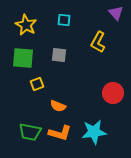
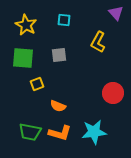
gray square: rotated 14 degrees counterclockwise
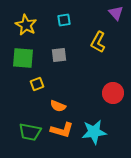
cyan square: rotated 16 degrees counterclockwise
orange L-shape: moved 2 px right, 3 px up
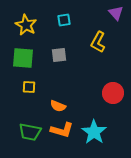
yellow square: moved 8 px left, 3 px down; rotated 24 degrees clockwise
cyan star: rotated 30 degrees counterclockwise
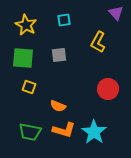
yellow square: rotated 16 degrees clockwise
red circle: moved 5 px left, 4 px up
orange L-shape: moved 2 px right
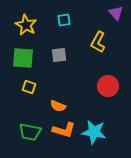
red circle: moved 3 px up
cyan star: rotated 25 degrees counterclockwise
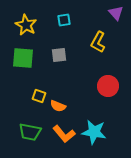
yellow square: moved 10 px right, 9 px down
orange L-shape: moved 4 px down; rotated 35 degrees clockwise
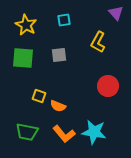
green trapezoid: moved 3 px left
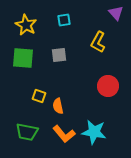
orange semicircle: rotated 56 degrees clockwise
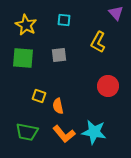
cyan square: rotated 16 degrees clockwise
